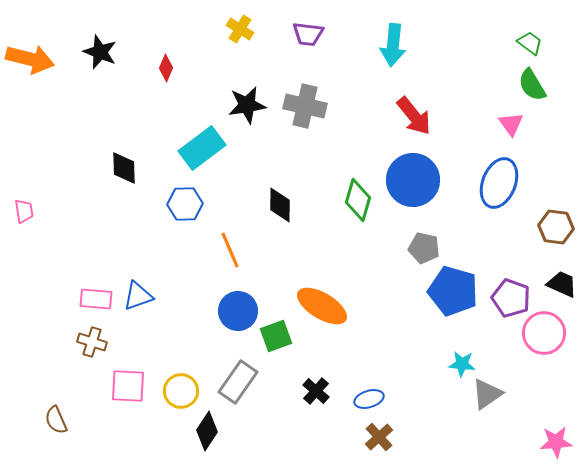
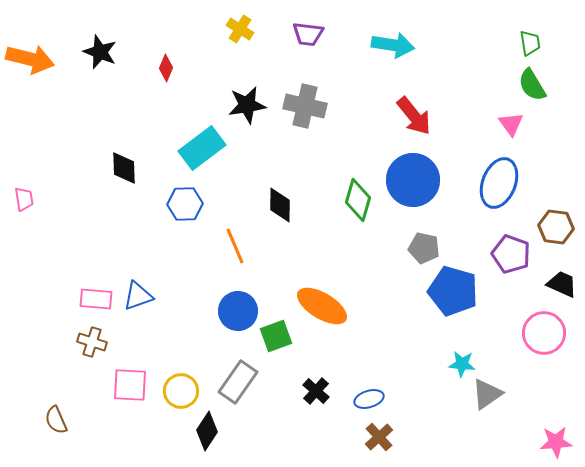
green trapezoid at (530, 43): rotated 44 degrees clockwise
cyan arrow at (393, 45): rotated 87 degrees counterclockwise
pink trapezoid at (24, 211): moved 12 px up
orange line at (230, 250): moved 5 px right, 4 px up
purple pentagon at (511, 298): moved 44 px up
pink square at (128, 386): moved 2 px right, 1 px up
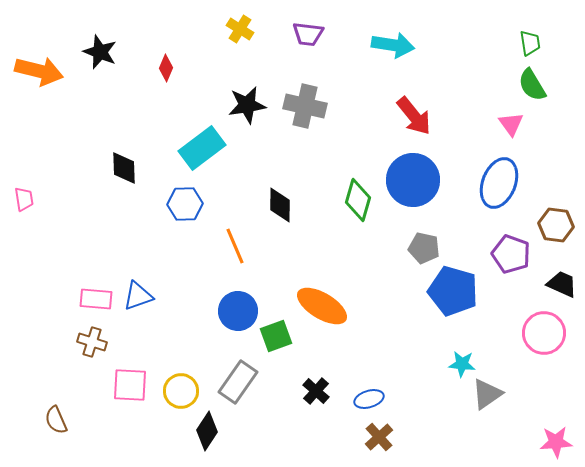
orange arrow at (30, 59): moved 9 px right, 12 px down
brown hexagon at (556, 227): moved 2 px up
